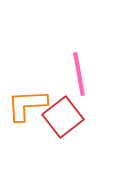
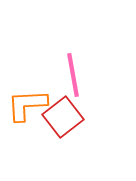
pink line: moved 6 px left, 1 px down
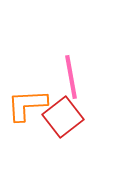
pink line: moved 2 px left, 2 px down
